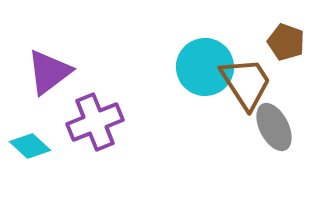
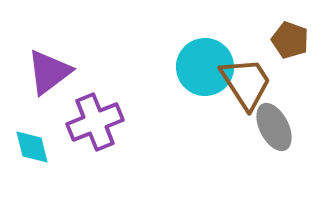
brown pentagon: moved 4 px right, 2 px up
cyan diamond: moved 2 px right, 1 px down; rotated 33 degrees clockwise
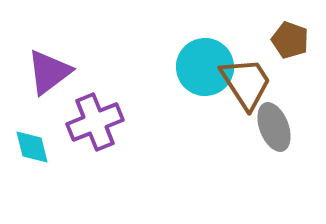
gray ellipse: rotated 6 degrees clockwise
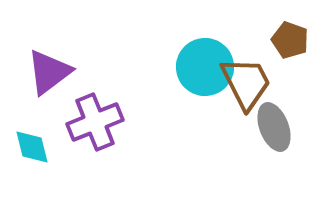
brown trapezoid: rotated 6 degrees clockwise
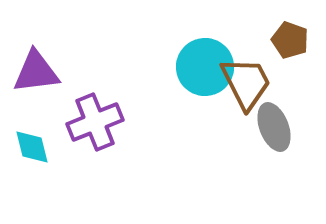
purple triangle: moved 13 px left; rotated 30 degrees clockwise
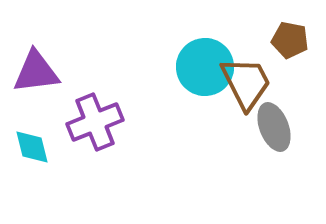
brown pentagon: rotated 9 degrees counterclockwise
